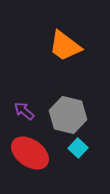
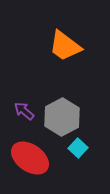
gray hexagon: moved 6 px left, 2 px down; rotated 18 degrees clockwise
red ellipse: moved 5 px down
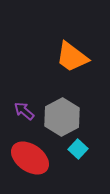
orange trapezoid: moved 7 px right, 11 px down
cyan square: moved 1 px down
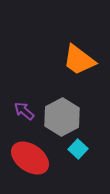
orange trapezoid: moved 7 px right, 3 px down
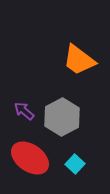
cyan square: moved 3 px left, 15 px down
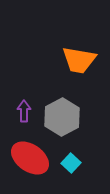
orange trapezoid: rotated 27 degrees counterclockwise
purple arrow: rotated 50 degrees clockwise
cyan square: moved 4 px left, 1 px up
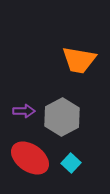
purple arrow: rotated 90 degrees clockwise
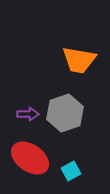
purple arrow: moved 4 px right, 3 px down
gray hexagon: moved 3 px right, 4 px up; rotated 9 degrees clockwise
cyan square: moved 8 px down; rotated 18 degrees clockwise
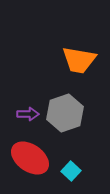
cyan square: rotated 18 degrees counterclockwise
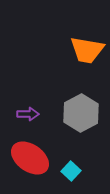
orange trapezoid: moved 8 px right, 10 px up
gray hexagon: moved 16 px right; rotated 9 degrees counterclockwise
